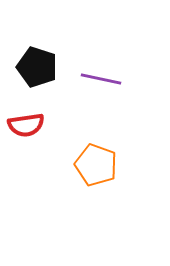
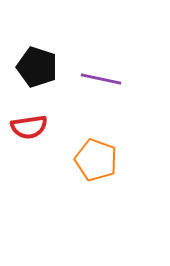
red semicircle: moved 3 px right, 2 px down
orange pentagon: moved 5 px up
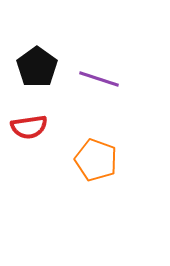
black pentagon: rotated 18 degrees clockwise
purple line: moved 2 px left; rotated 6 degrees clockwise
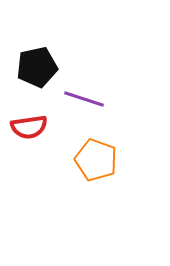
black pentagon: rotated 24 degrees clockwise
purple line: moved 15 px left, 20 px down
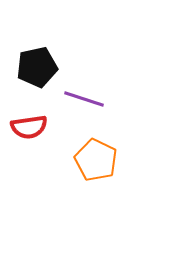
orange pentagon: rotated 6 degrees clockwise
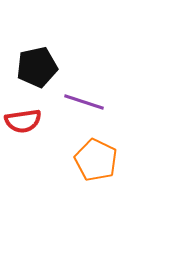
purple line: moved 3 px down
red semicircle: moved 6 px left, 6 px up
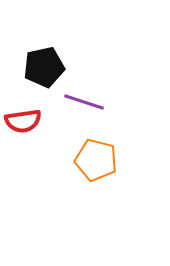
black pentagon: moved 7 px right
orange pentagon: rotated 12 degrees counterclockwise
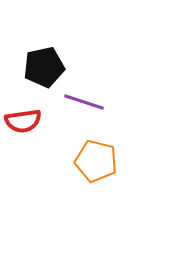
orange pentagon: moved 1 px down
